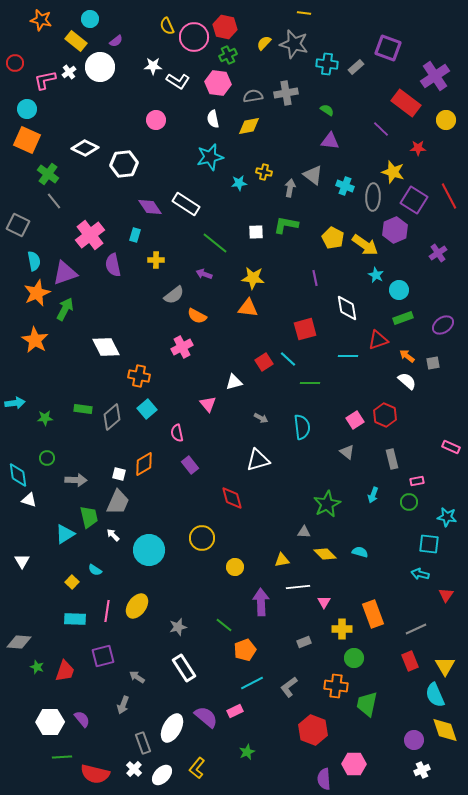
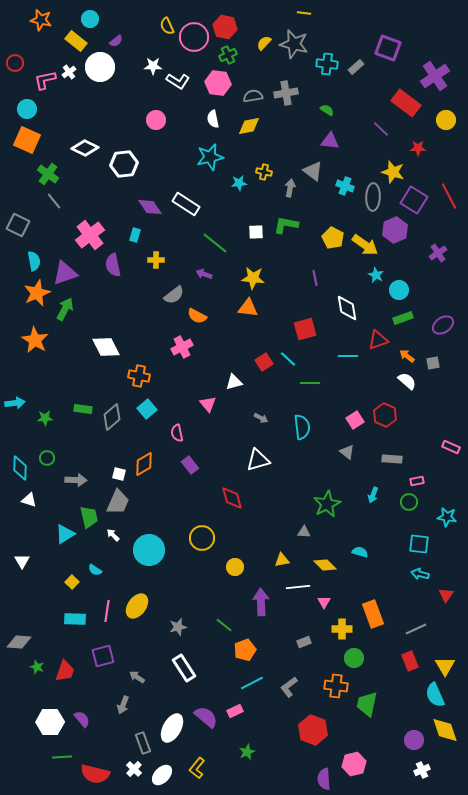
gray triangle at (313, 175): moved 4 px up
gray rectangle at (392, 459): rotated 72 degrees counterclockwise
cyan diamond at (18, 475): moved 2 px right, 7 px up; rotated 10 degrees clockwise
cyan square at (429, 544): moved 10 px left
yellow diamond at (325, 554): moved 11 px down
pink hexagon at (354, 764): rotated 15 degrees counterclockwise
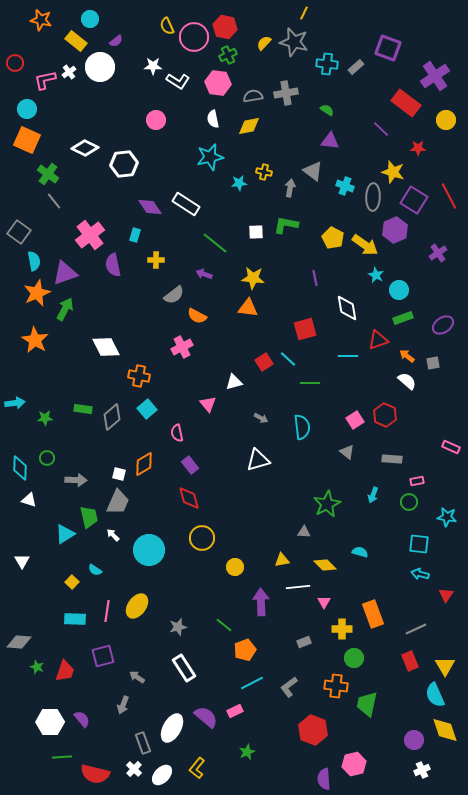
yellow line at (304, 13): rotated 72 degrees counterclockwise
gray star at (294, 44): moved 2 px up
gray square at (18, 225): moved 1 px right, 7 px down; rotated 10 degrees clockwise
red diamond at (232, 498): moved 43 px left
